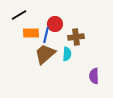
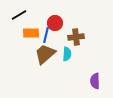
red circle: moved 1 px up
purple semicircle: moved 1 px right, 5 px down
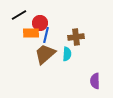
red circle: moved 15 px left
